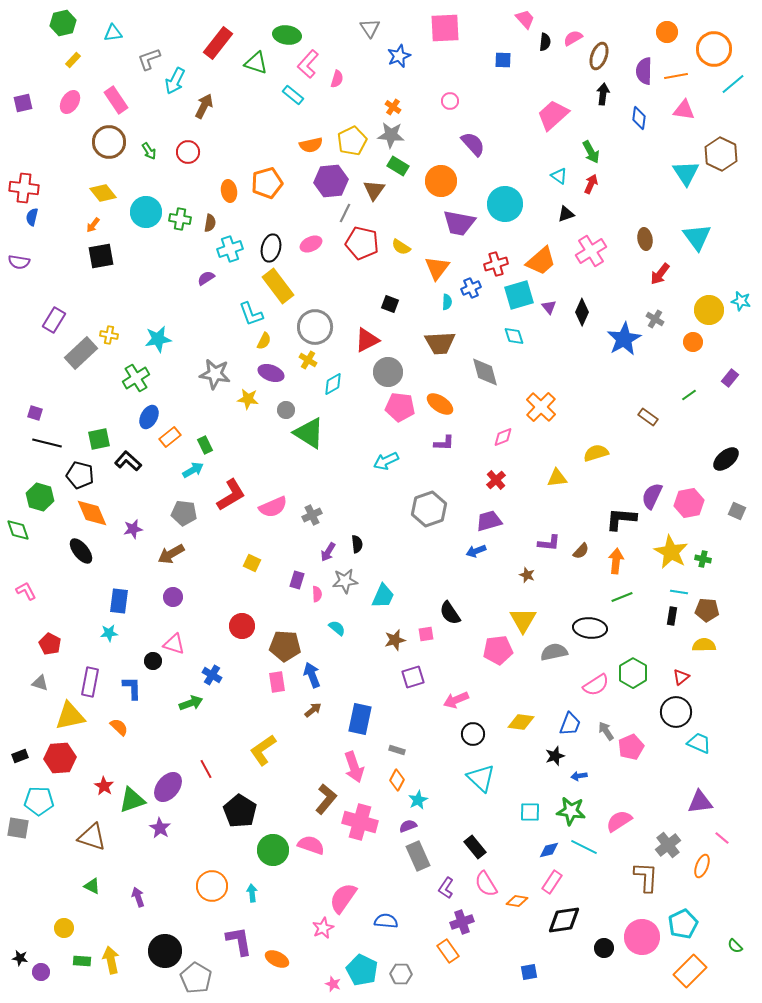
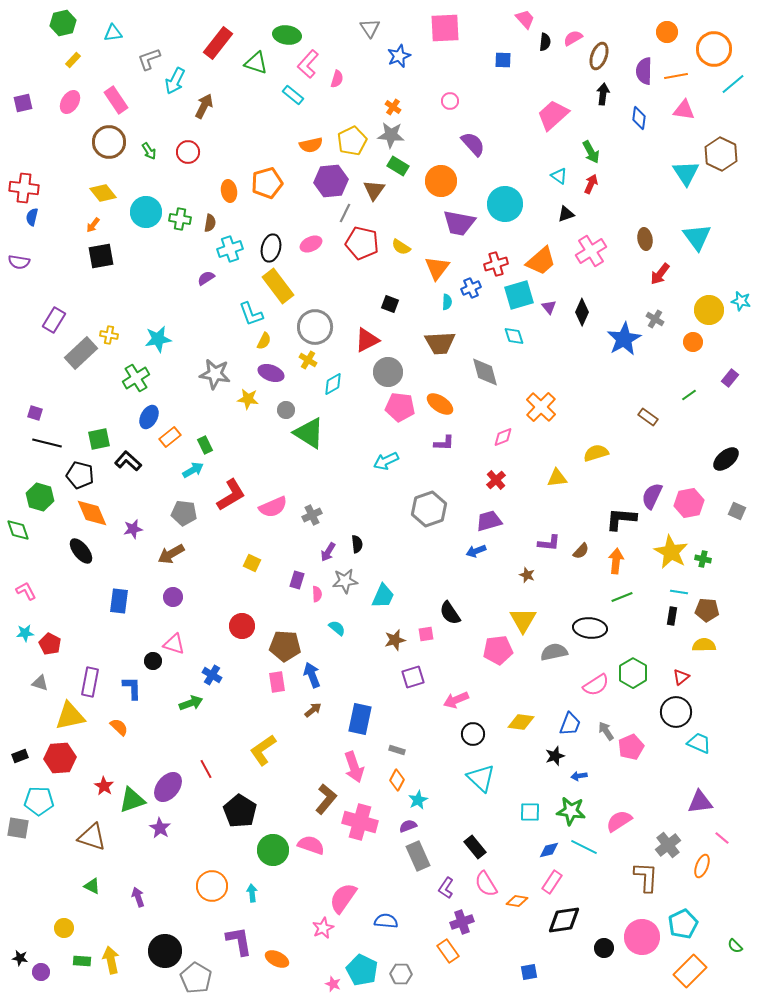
cyan star at (109, 633): moved 84 px left
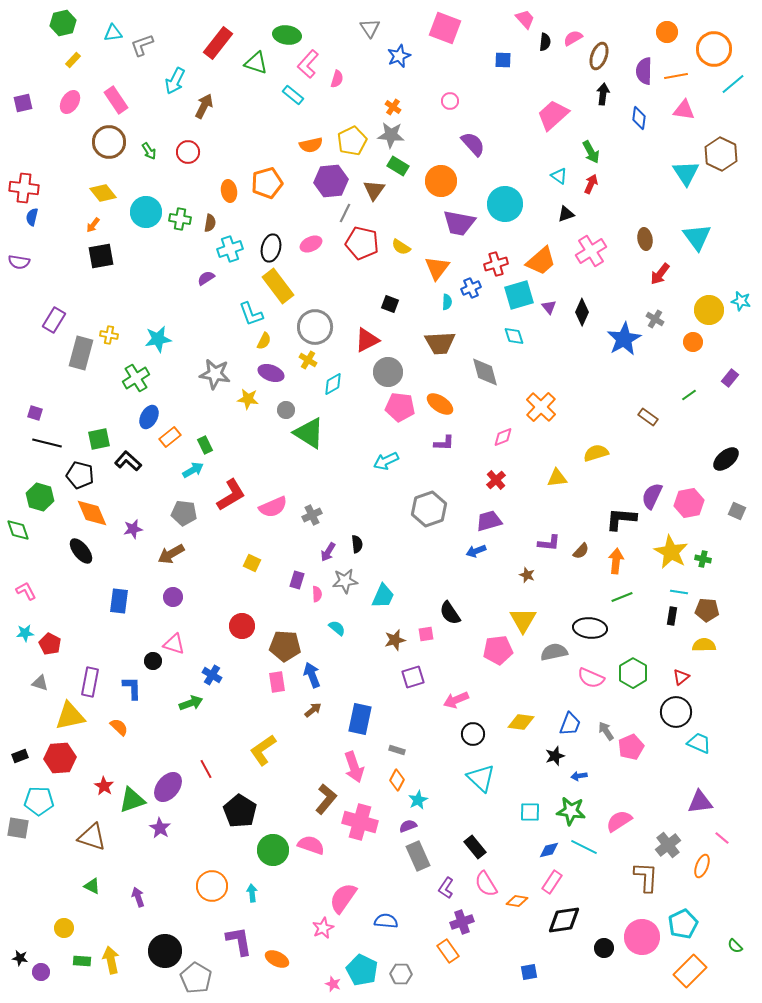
pink square at (445, 28): rotated 24 degrees clockwise
gray L-shape at (149, 59): moved 7 px left, 14 px up
gray rectangle at (81, 353): rotated 32 degrees counterclockwise
pink semicircle at (596, 685): moved 5 px left, 7 px up; rotated 56 degrees clockwise
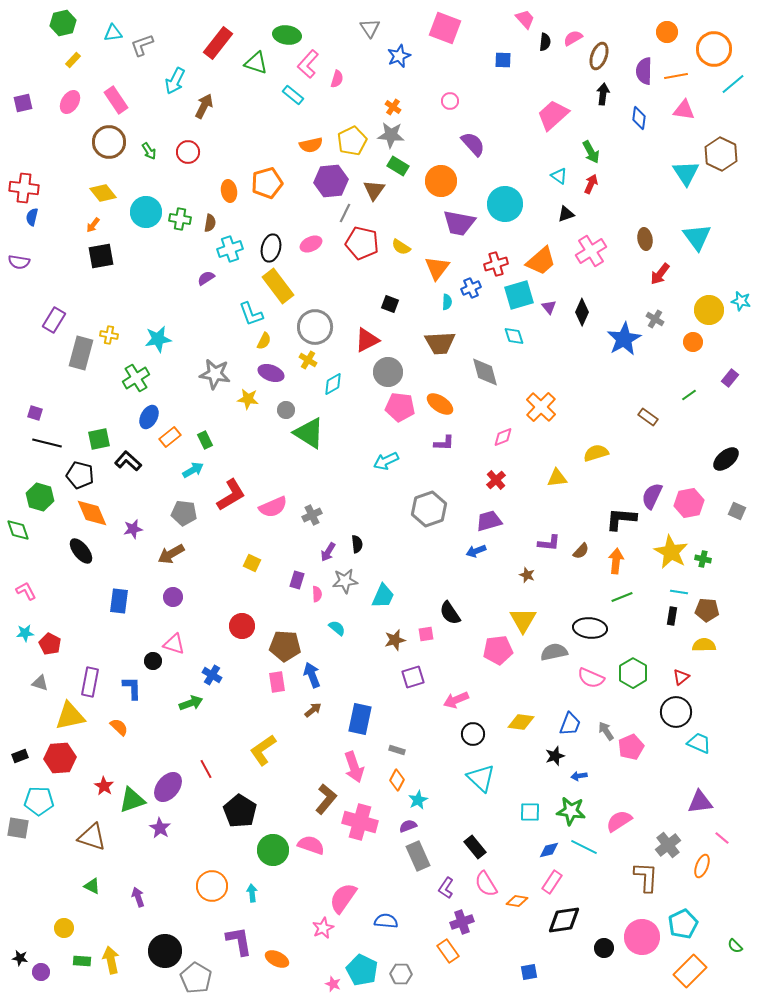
green rectangle at (205, 445): moved 5 px up
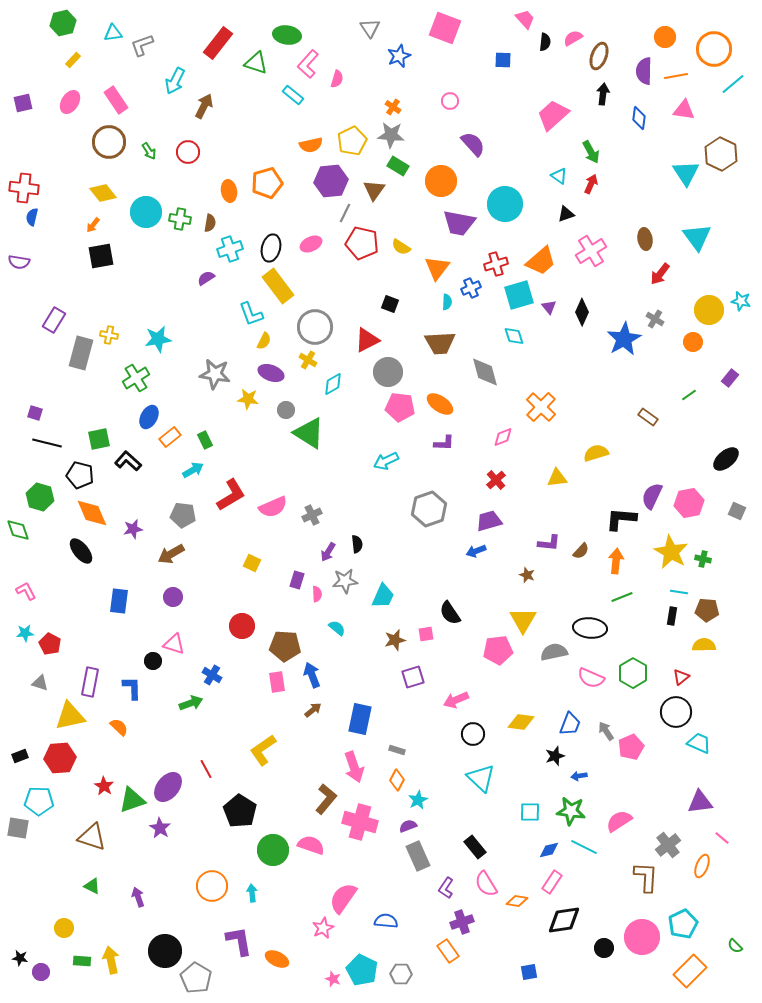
orange circle at (667, 32): moved 2 px left, 5 px down
gray pentagon at (184, 513): moved 1 px left, 2 px down
pink star at (333, 984): moved 5 px up
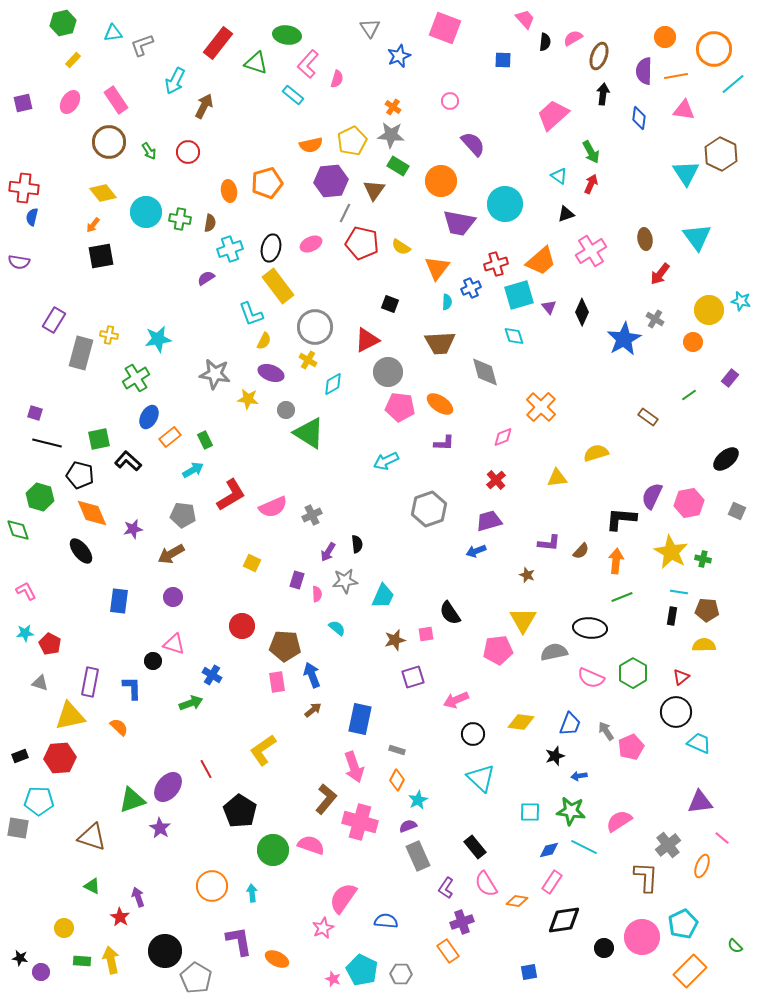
red star at (104, 786): moved 16 px right, 131 px down
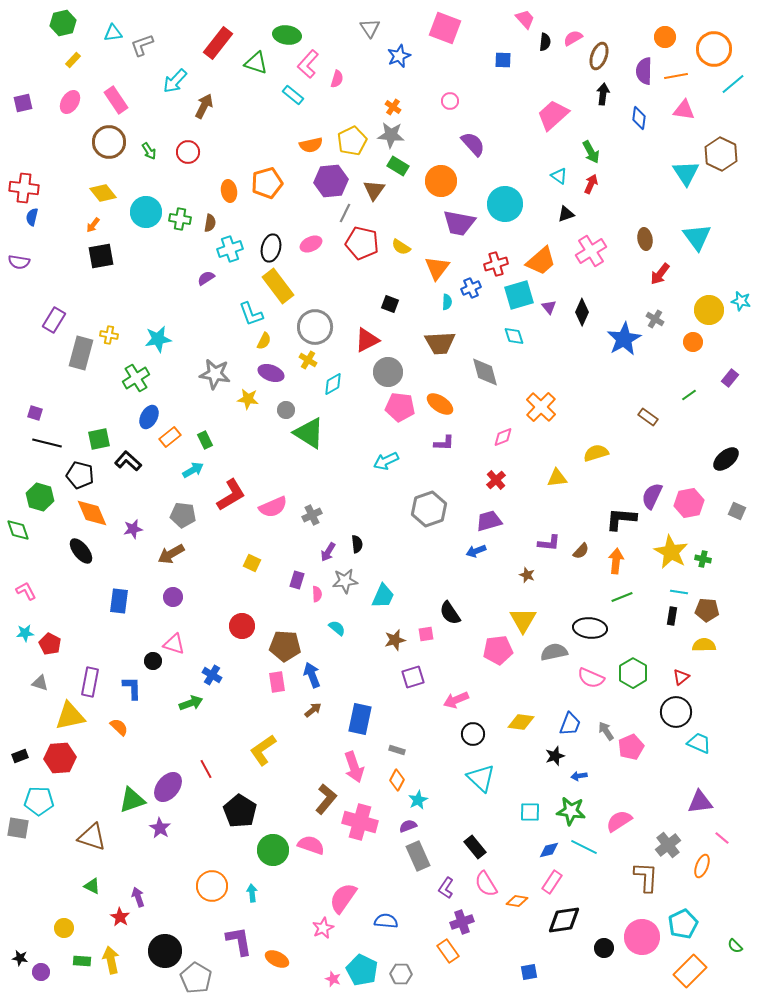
cyan arrow at (175, 81): rotated 16 degrees clockwise
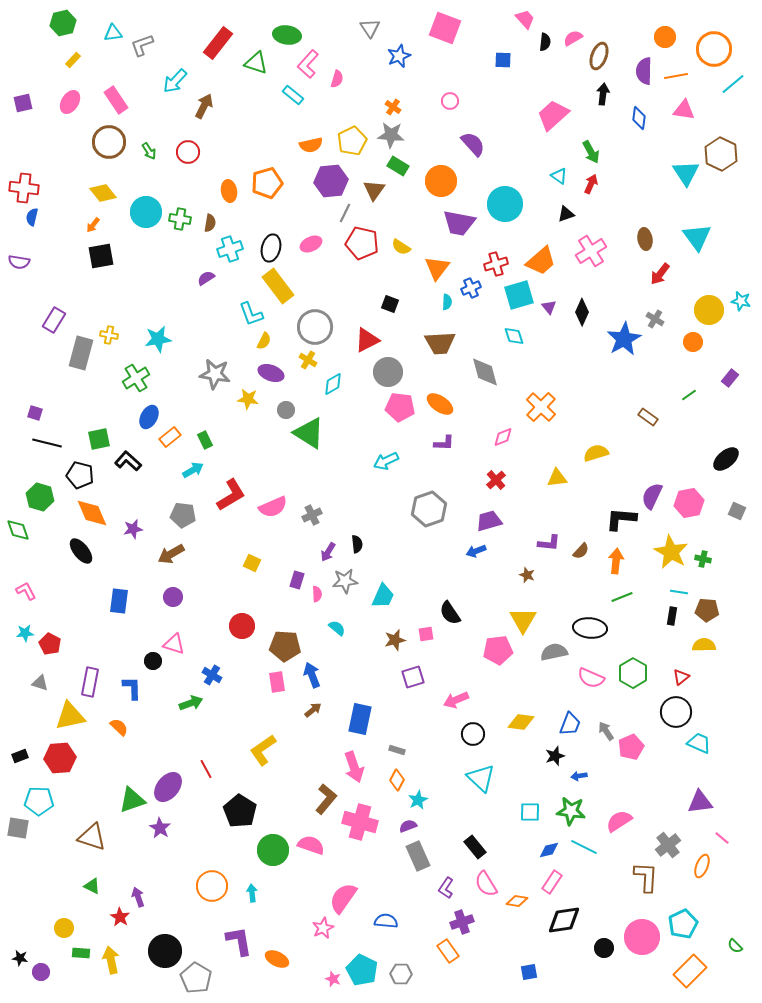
green rectangle at (82, 961): moved 1 px left, 8 px up
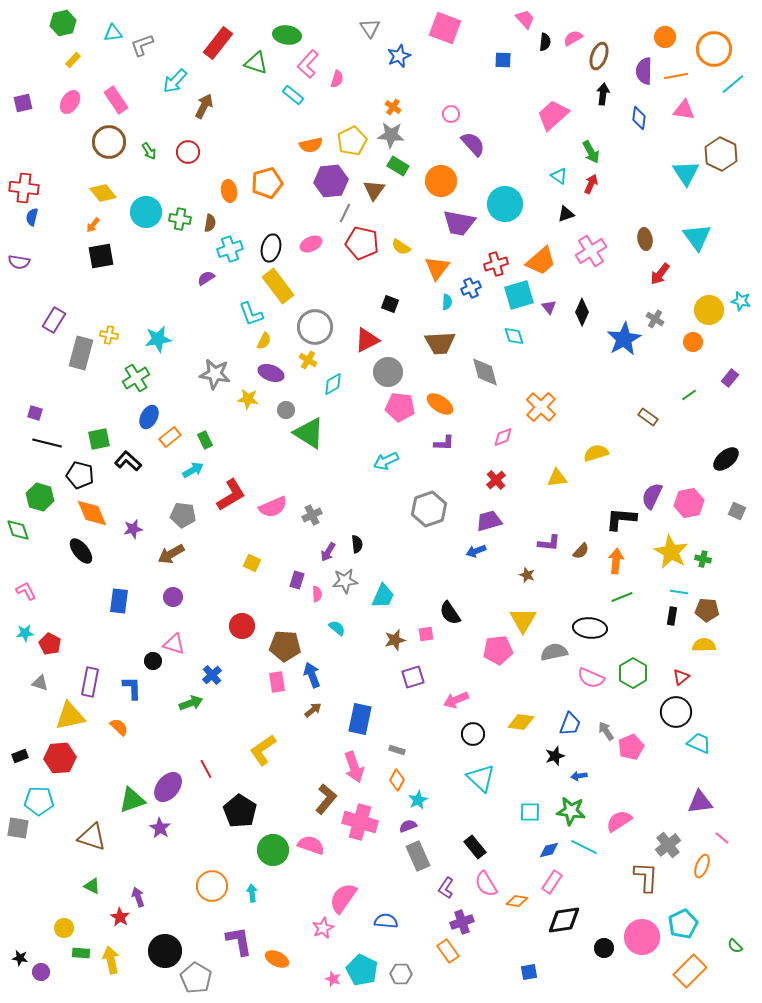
pink circle at (450, 101): moved 1 px right, 13 px down
blue cross at (212, 675): rotated 18 degrees clockwise
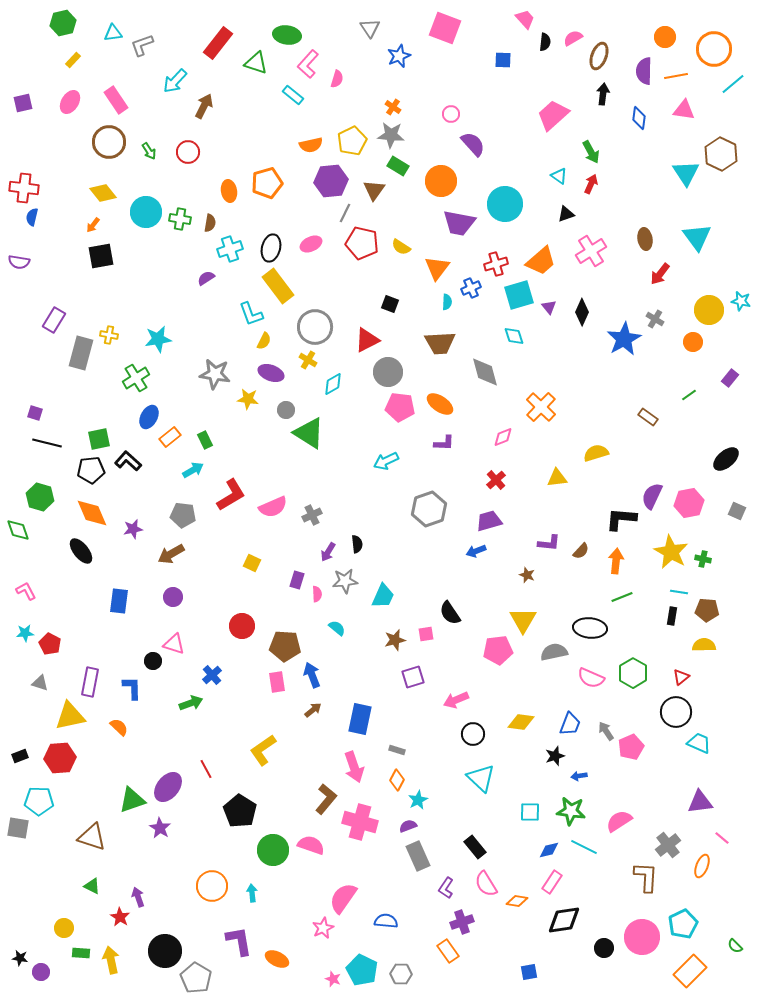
black pentagon at (80, 475): moved 11 px right, 5 px up; rotated 20 degrees counterclockwise
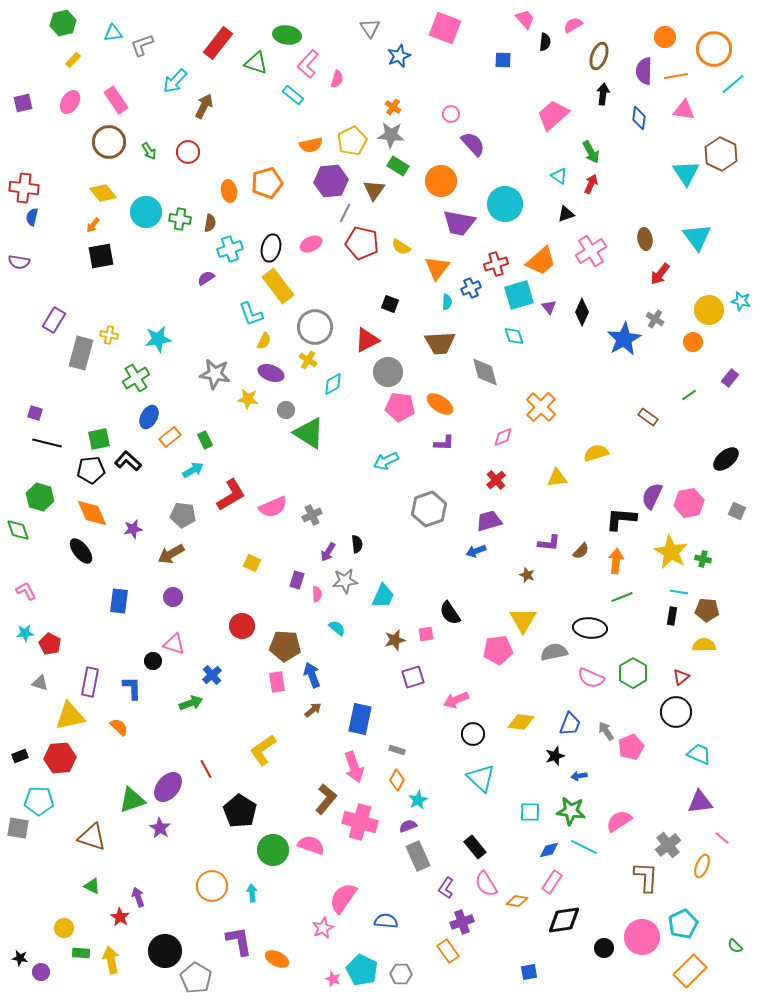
pink semicircle at (573, 38): moved 13 px up
cyan trapezoid at (699, 743): moved 11 px down
